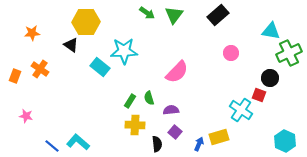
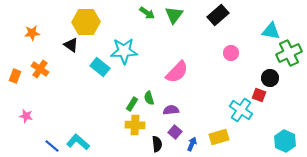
green rectangle: moved 2 px right, 3 px down
blue arrow: moved 7 px left
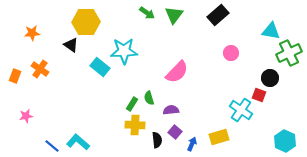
pink star: rotated 24 degrees counterclockwise
black semicircle: moved 4 px up
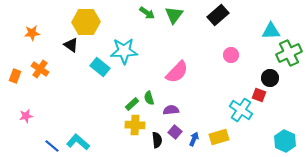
cyan triangle: rotated 12 degrees counterclockwise
pink circle: moved 2 px down
green rectangle: rotated 16 degrees clockwise
blue arrow: moved 2 px right, 5 px up
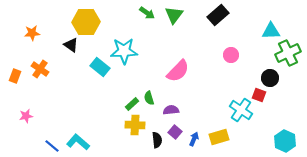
green cross: moved 1 px left
pink semicircle: moved 1 px right, 1 px up
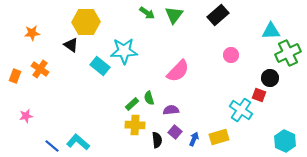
cyan rectangle: moved 1 px up
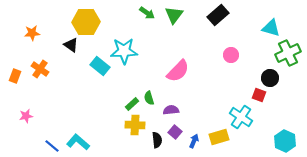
cyan triangle: moved 3 px up; rotated 18 degrees clockwise
cyan cross: moved 7 px down
blue arrow: moved 2 px down
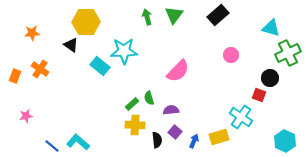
green arrow: moved 4 px down; rotated 140 degrees counterclockwise
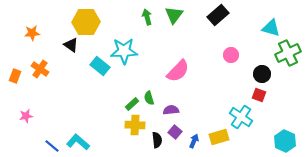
black circle: moved 8 px left, 4 px up
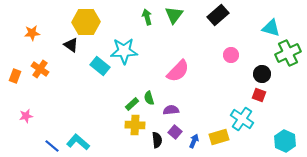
cyan cross: moved 1 px right, 2 px down
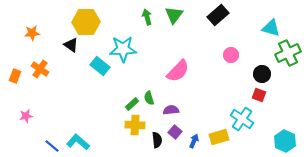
cyan star: moved 1 px left, 2 px up
